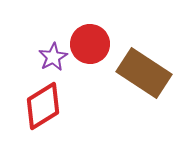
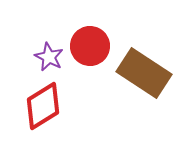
red circle: moved 2 px down
purple star: moved 4 px left; rotated 16 degrees counterclockwise
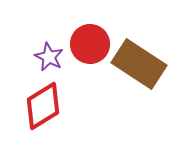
red circle: moved 2 px up
brown rectangle: moved 5 px left, 9 px up
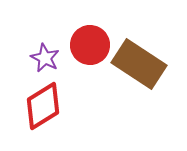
red circle: moved 1 px down
purple star: moved 4 px left, 1 px down
